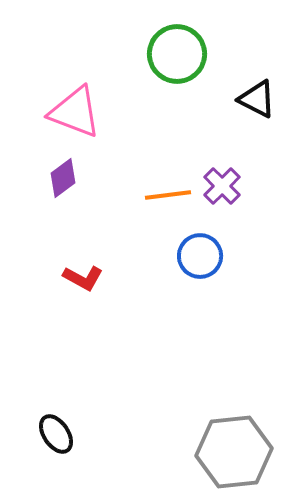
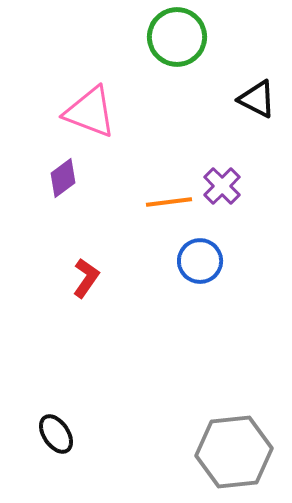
green circle: moved 17 px up
pink triangle: moved 15 px right
orange line: moved 1 px right, 7 px down
blue circle: moved 5 px down
red L-shape: moved 3 px right; rotated 84 degrees counterclockwise
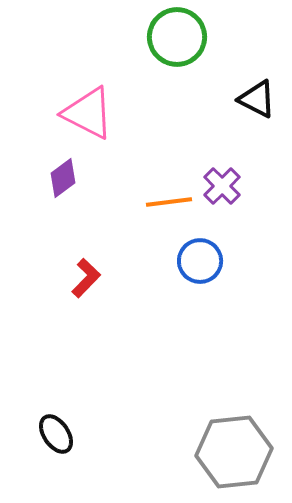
pink triangle: moved 2 px left, 1 px down; rotated 6 degrees clockwise
red L-shape: rotated 9 degrees clockwise
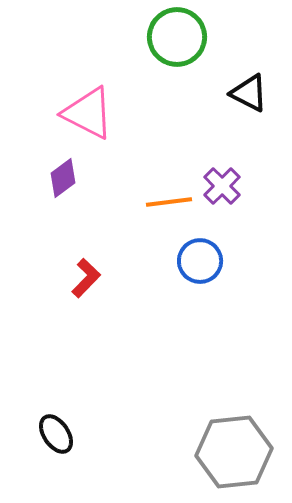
black triangle: moved 8 px left, 6 px up
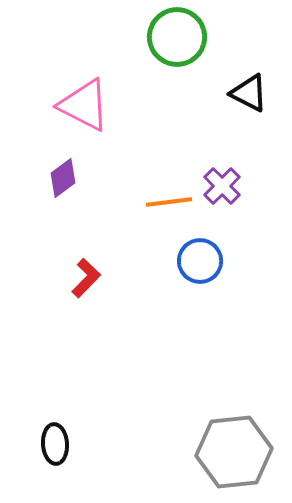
pink triangle: moved 4 px left, 8 px up
black ellipse: moved 1 px left, 10 px down; rotated 30 degrees clockwise
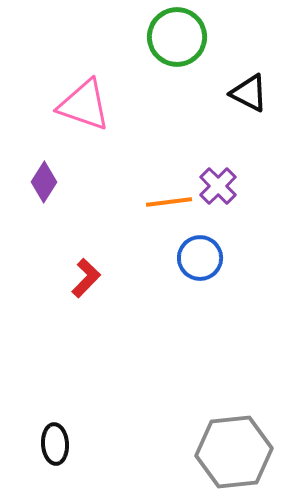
pink triangle: rotated 8 degrees counterclockwise
purple diamond: moved 19 px left, 4 px down; rotated 21 degrees counterclockwise
purple cross: moved 4 px left
blue circle: moved 3 px up
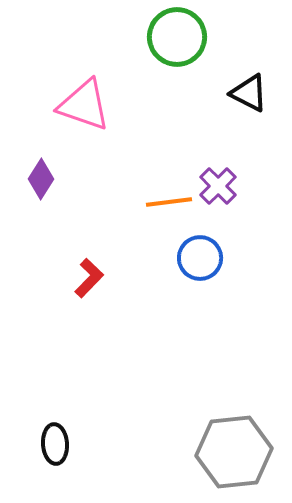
purple diamond: moved 3 px left, 3 px up
red L-shape: moved 3 px right
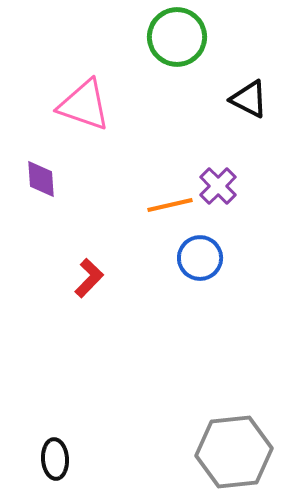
black triangle: moved 6 px down
purple diamond: rotated 36 degrees counterclockwise
orange line: moved 1 px right, 3 px down; rotated 6 degrees counterclockwise
black ellipse: moved 15 px down
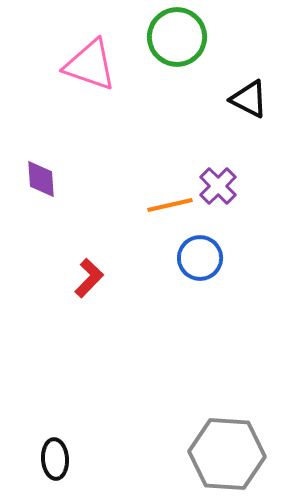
pink triangle: moved 6 px right, 40 px up
gray hexagon: moved 7 px left, 2 px down; rotated 10 degrees clockwise
